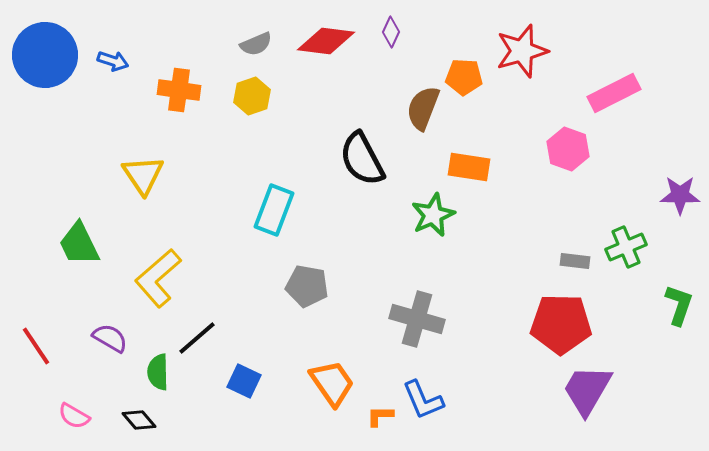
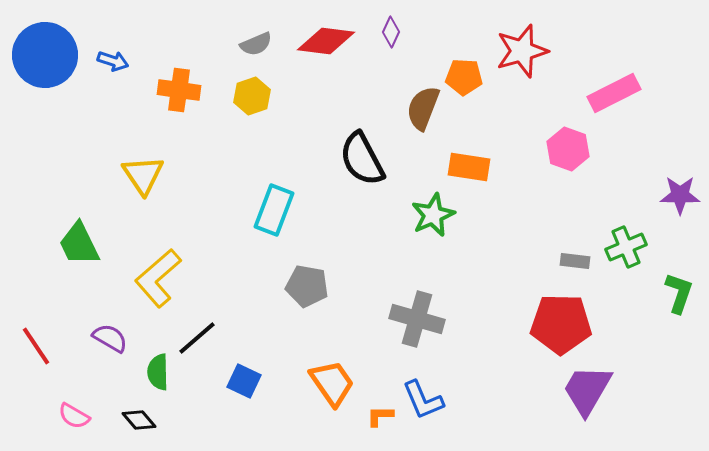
green L-shape: moved 12 px up
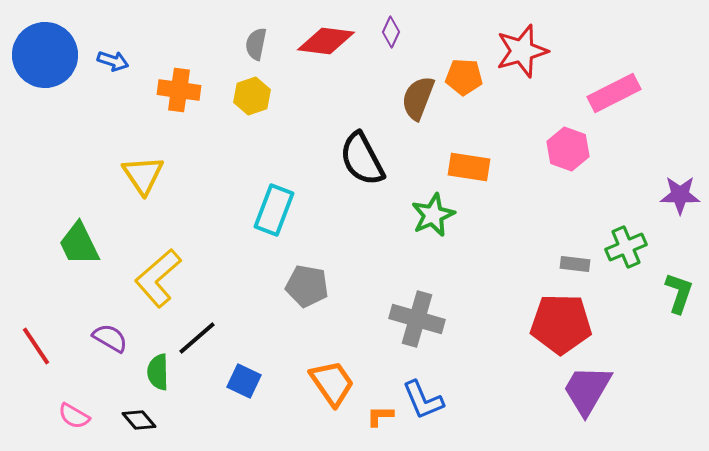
gray semicircle: rotated 124 degrees clockwise
brown semicircle: moved 5 px left, 10 px up
gray rectangle: moved 3 px down
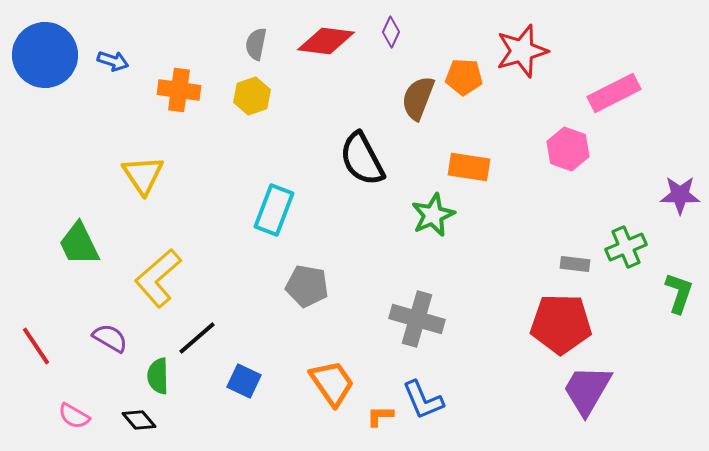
green semicircle: moved 4 px down
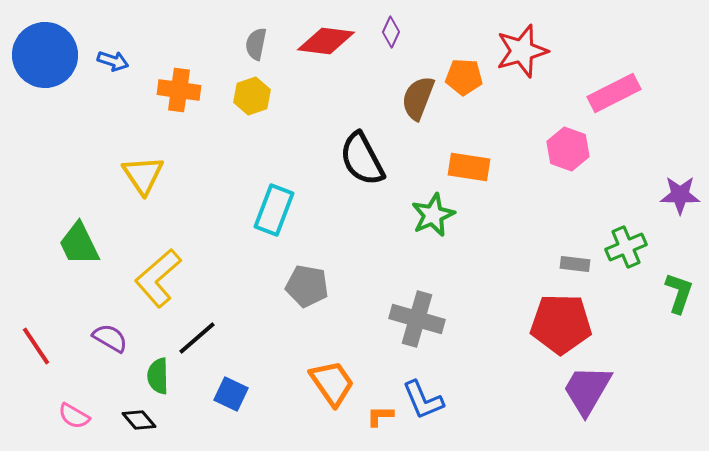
blue square: moved 13 px left, 13 px down
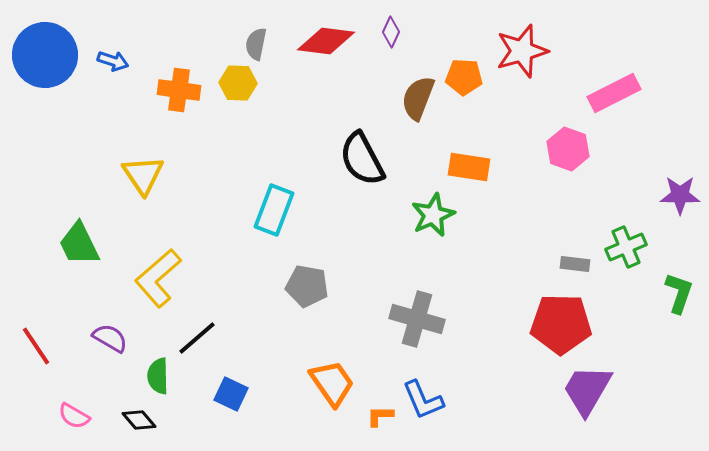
yellow hexagon: moved 14 px left, 13 px up; rotated 21 degrees clockwise
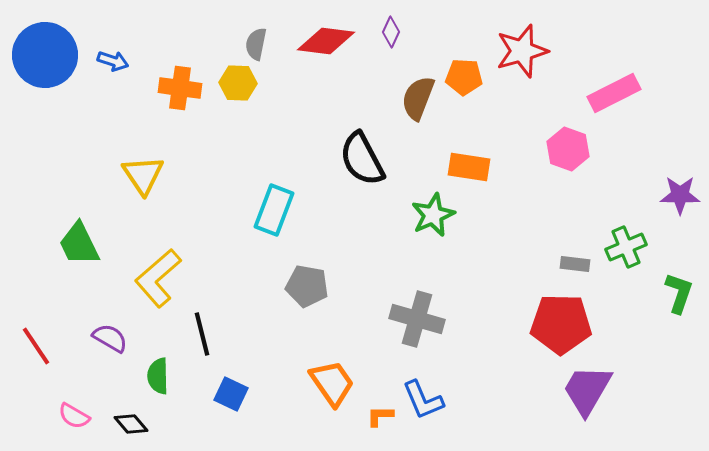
orange cross: moved 1 px right, 2 px up
black line: moved 5 px right, 4 px up; rotated 63 degrees counterclockwise
black diamond: moved 8 px left, 4 px down
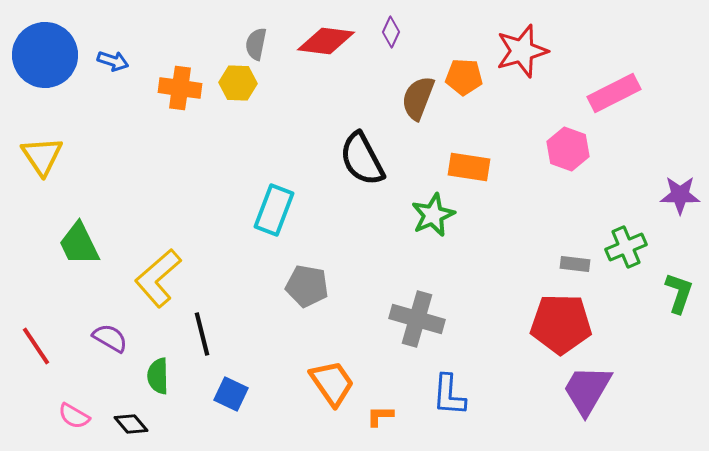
yellow triangle: moved 101 px left, 19 px up
blue L-shape: moved 26 px right, 5 px up; rotated 27 degrees clockwise
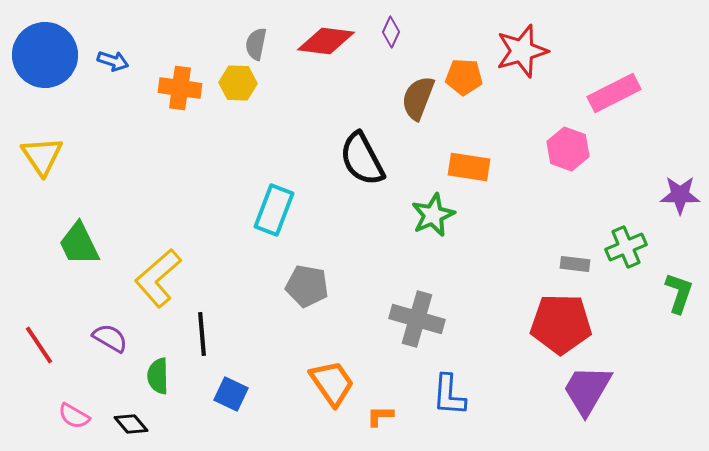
black line: rotated 9 degrees clockwise
red line: moved 3 px right, 1 px up
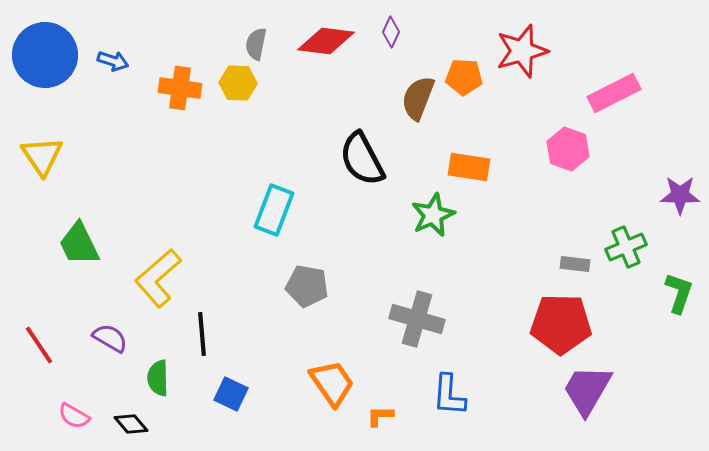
green semicircle: moved 2 px down
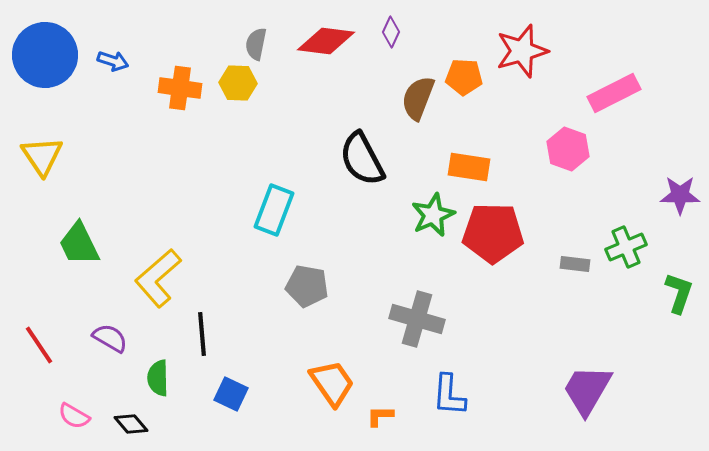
red pentagon: moved 68 px left, 91 px up
